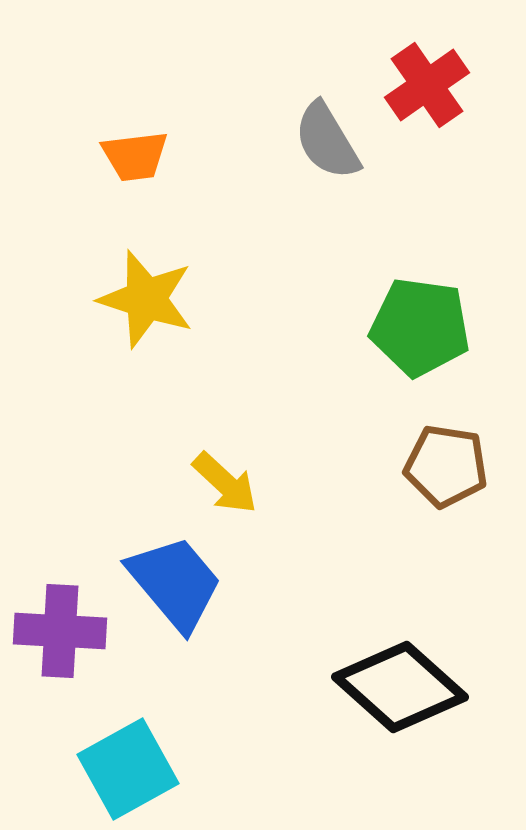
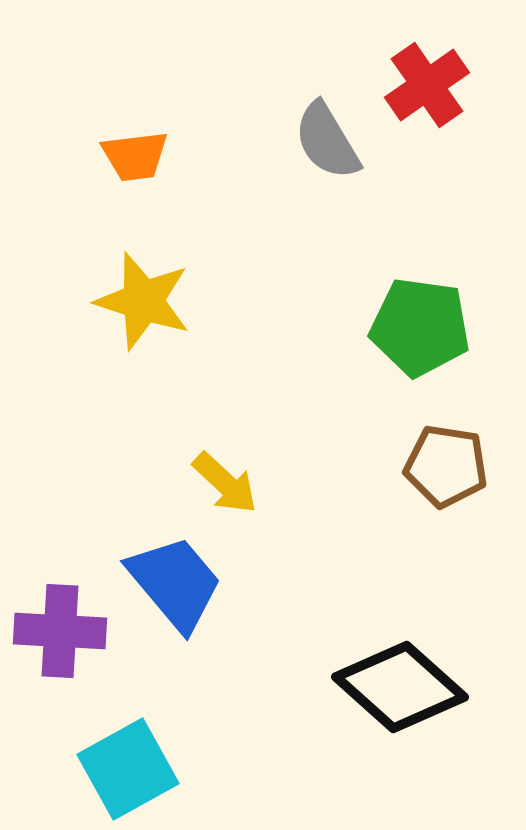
yellow star: moved 3 px left, 2 px down
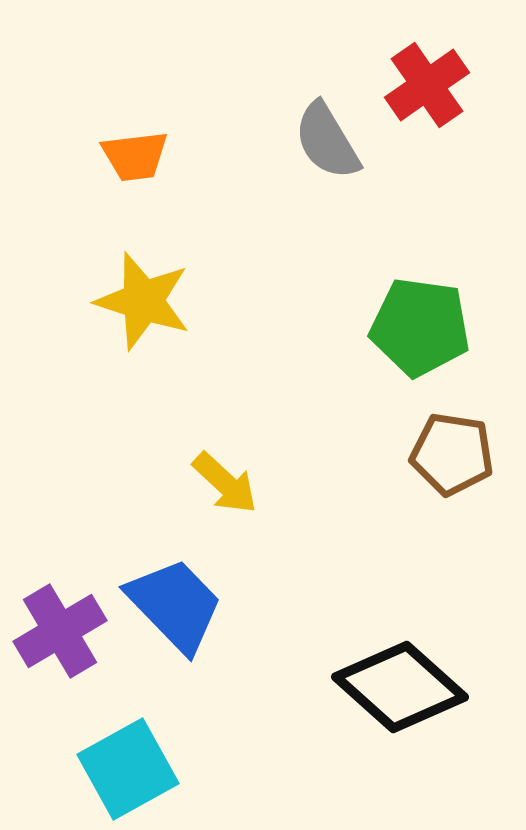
brown pentagon: moved 6 px right, 12 px up
blue trapezoid: moved 22 px down; rotated 4 degrees counterclockwise
purple cross: rotated 34 degrees counterclockwise
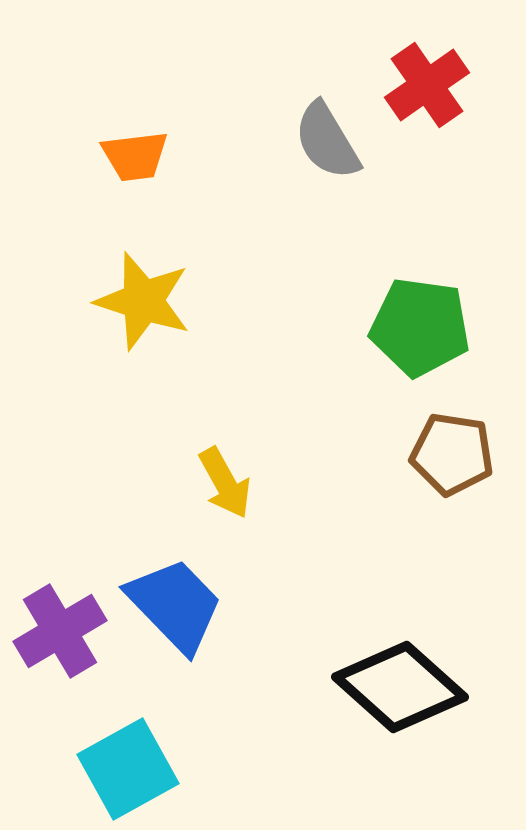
yellow arrow: rotated 18 degrees clockwise
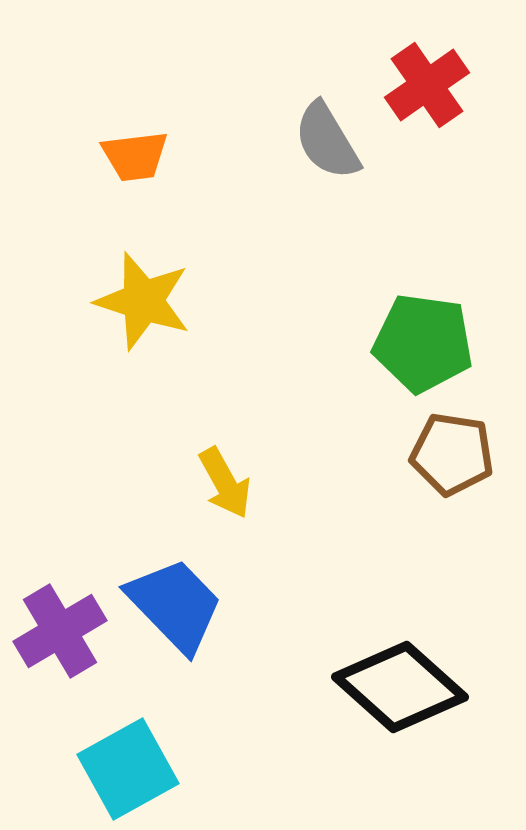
green pentagon: moved 3 px right, 16 px down
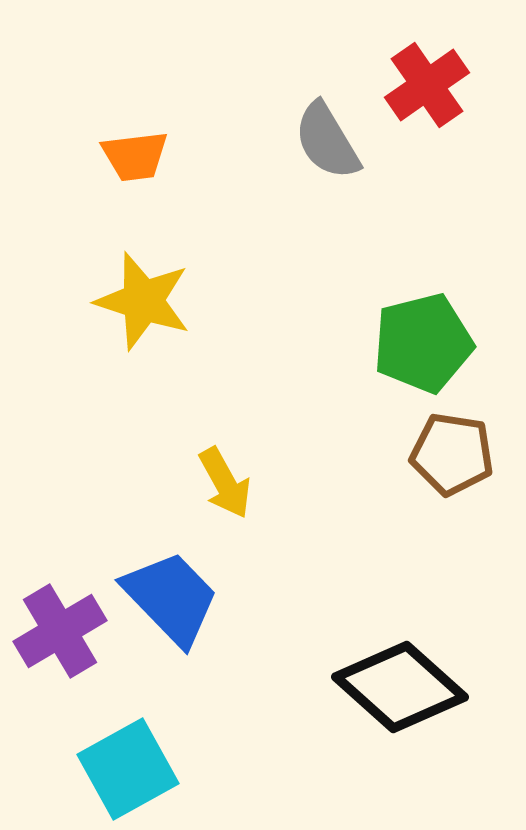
green pentagon: rotated 22 degrees counterclockwise
blue trapezoid: moved 4 px left, 7 px up
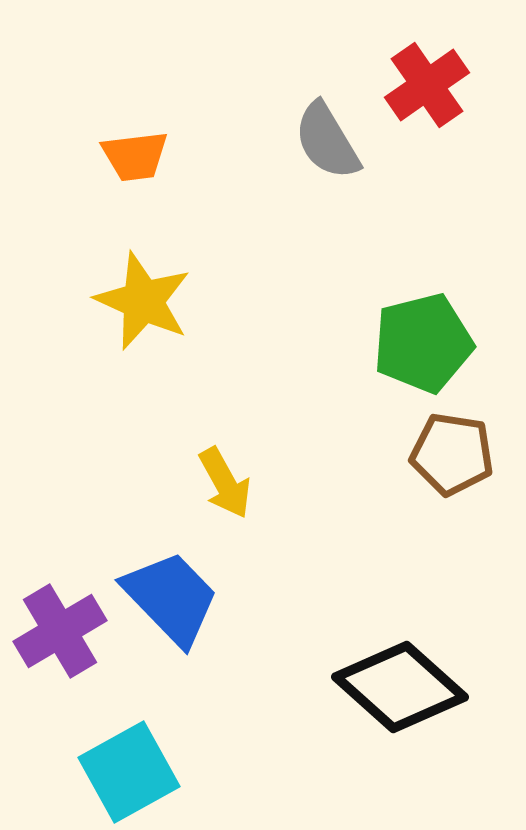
yellow star: rotated 6 degrees clockwise
cyan square: moved 1 px right, 3 px down
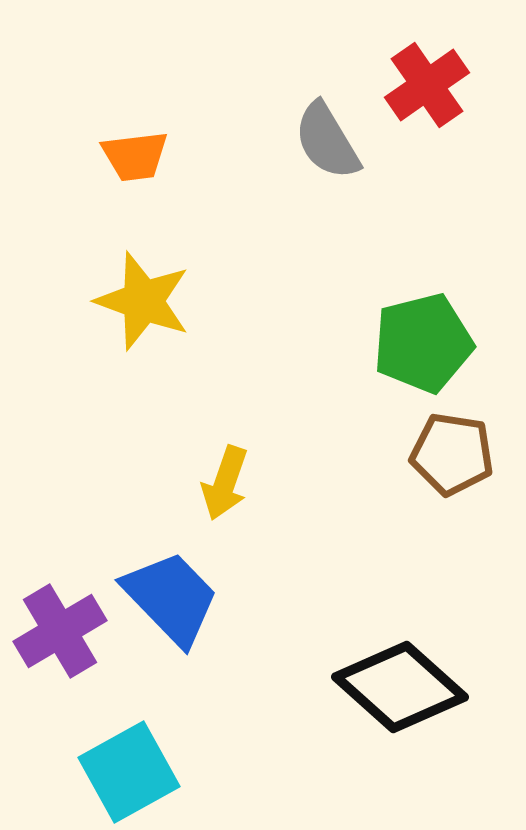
yellow star: rotated 4 degrees counterclockwise
yellow arrow: rotated 48 degrees clockwise
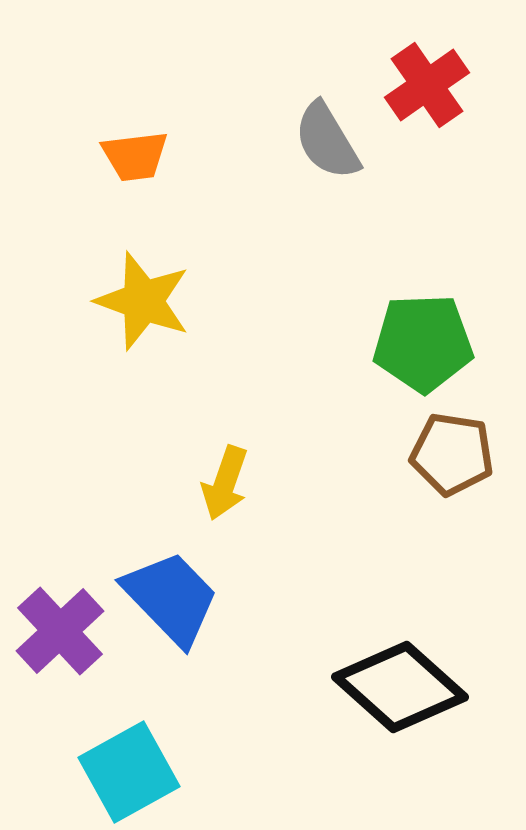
green pentagon: rotated 12 degrees clockwise
purple cross: rotated 12 degrees counterclockwise
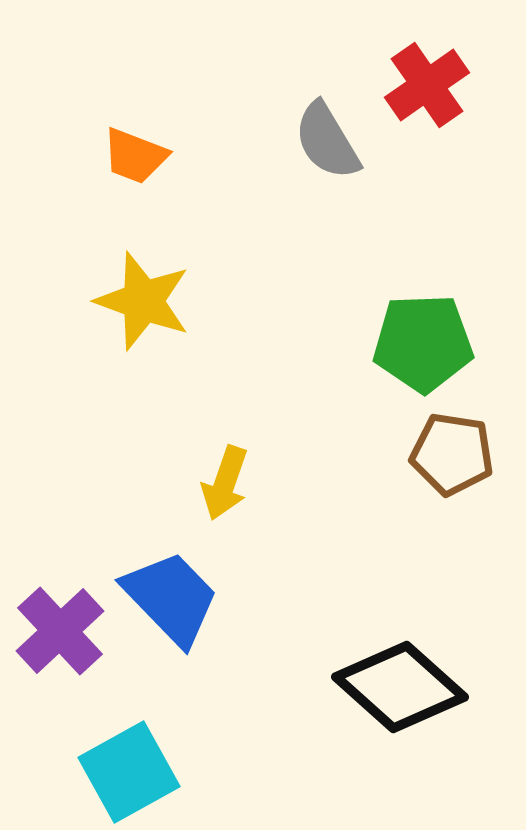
orange trapezoid: rotated 28 degrees clockwise
